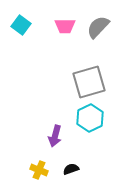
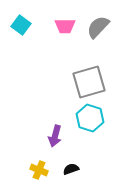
cyan hexagon: rotated 16 degrees counterclockwise
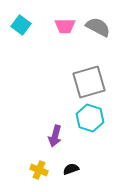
gray semicircle: rotated 75 degrees clockwise
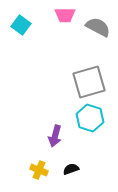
pink trapezoid: moved 11 px up
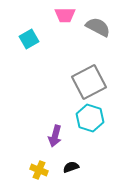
cyan square: moved 8 px right, 14 px down; rotated 24 degrees clockwise
gray square: rotated 12 degrees counterclockwise
black semicircle: moved 2 px up
